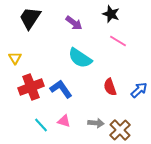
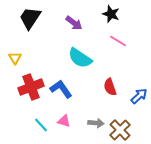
blue arrow: moved 6 px down
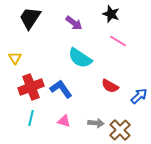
red semicircle: moved 1 px up; rotated 42 degrees counterclockwise
cyan line: moved 10 px left, 7 px up; rotated 56 degrees clockwise
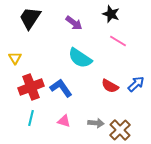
blue L-shape: moved 1 px up
blue arrow: moved 3 px left, 12 px up
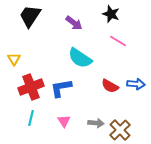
black trapezoid: moved 2 px up
yellow triangle: moved 1 px left, 1 px down
blue arrow: rotated 48 degrees clockwise
blue L-shape: rotated 65 degrees counterclockwise
pink triangle: rotated 40 degrees clockwise
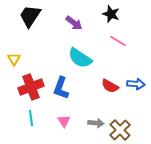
blue L-shape: rotated 60 degrees counterclockwise
cyan line: rotated 21 degrees counterclockwise
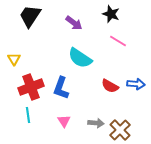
cyan line: moved 3 px left, 3 px up
